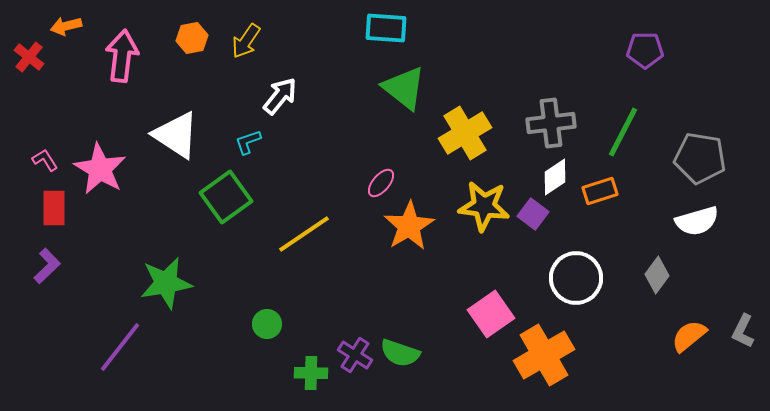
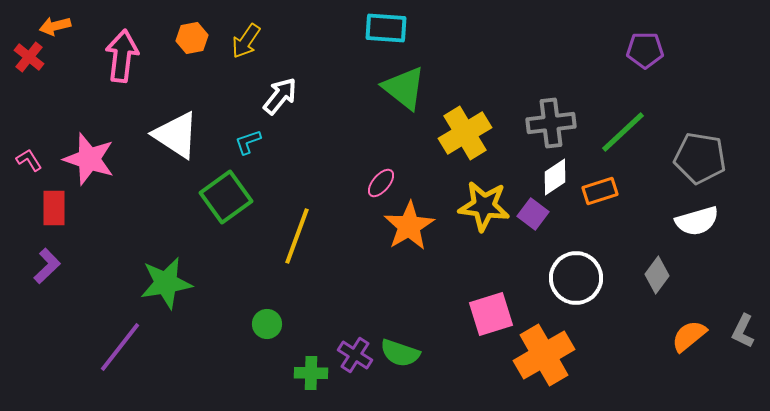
orange arrow: moved 11 px left
green line: rotated 20 degrees clockwise
pink L-shape: moved 16 px left
pink star: moved 11 px left, 10 px up; rotated 12 degrees counterclockwise
yellow line: moved 7 px left, 2 px down; rotated 36 degrees counterclockwise
pink square: rotated 18 degrees clockwise
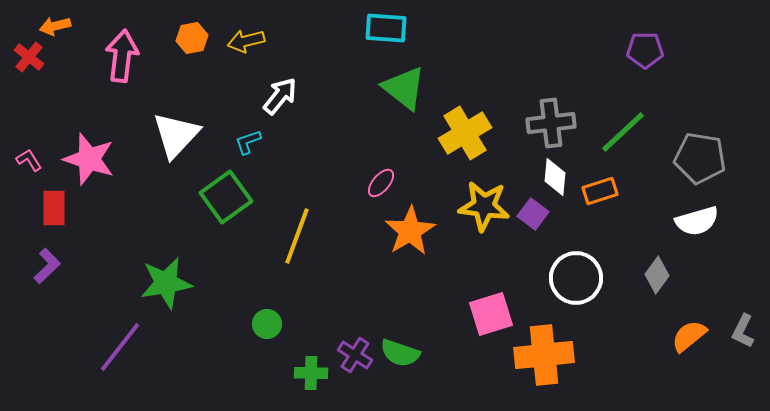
yellow arrow: rotated 42 degrees clockwise
white triangle: rotated 40 degrees clockwise
white diamond: rotated 51 degrees counterclockwise
orange star: moved 1 px right, 5 px down
orange cross: rotated 24 degrees clockwise
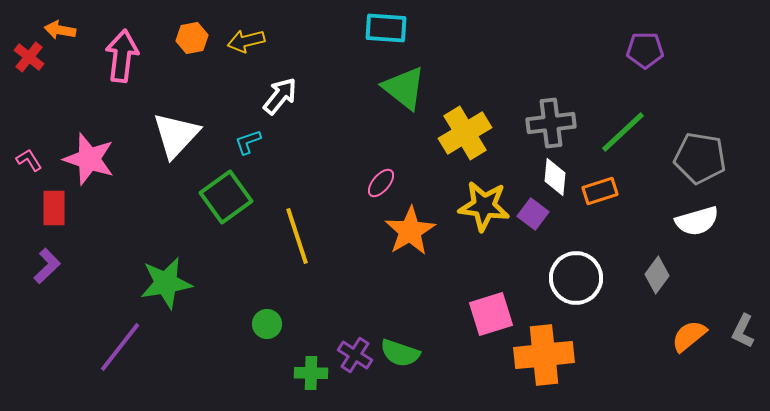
orange arrow: moved 5 px right, 4 px down; rotated 24 degrees clockwise
yellow line: rotated 38 degrees counterclockwise
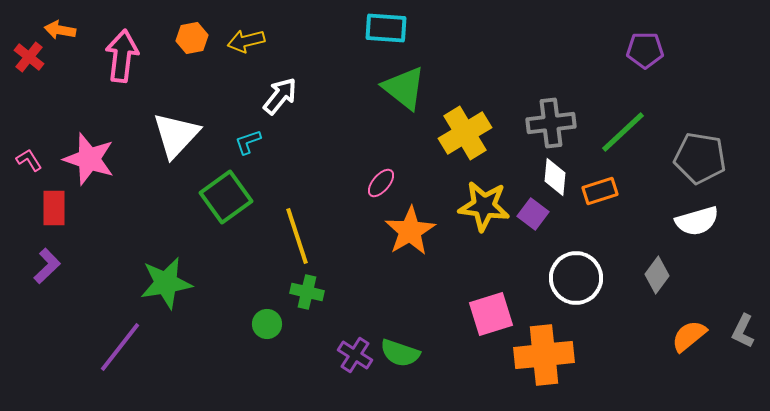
green cross: moved 4 px left, 81 px up; rotated 12 degrees clockwise
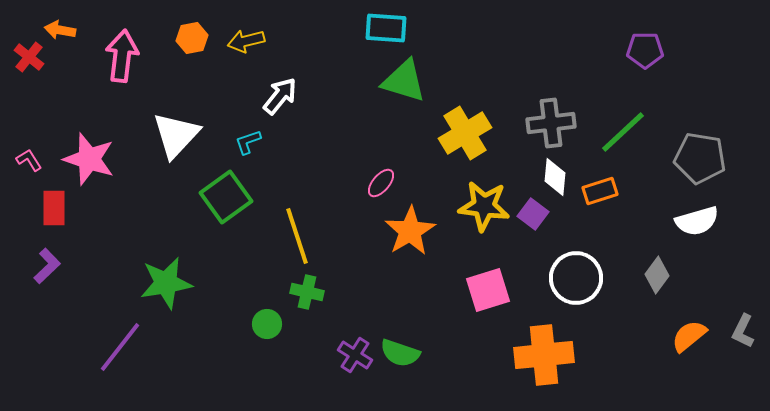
green triangle: moved 7 px up; rotated 21 degrees counterclockwise
pink square: moved 3 px left, 24 px up
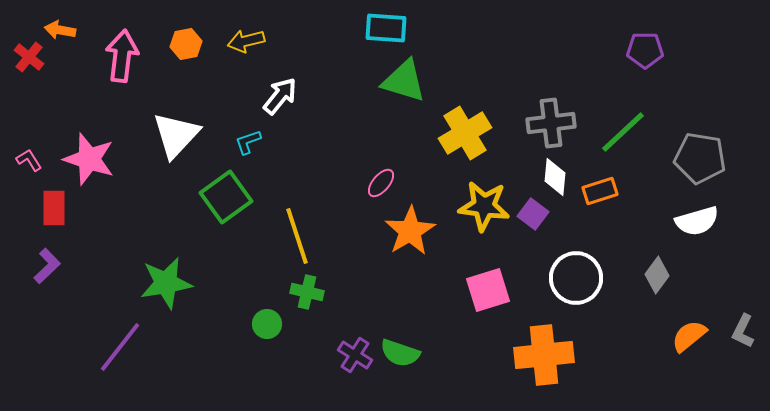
orange hexagon: moved 6 px left, 6 px down
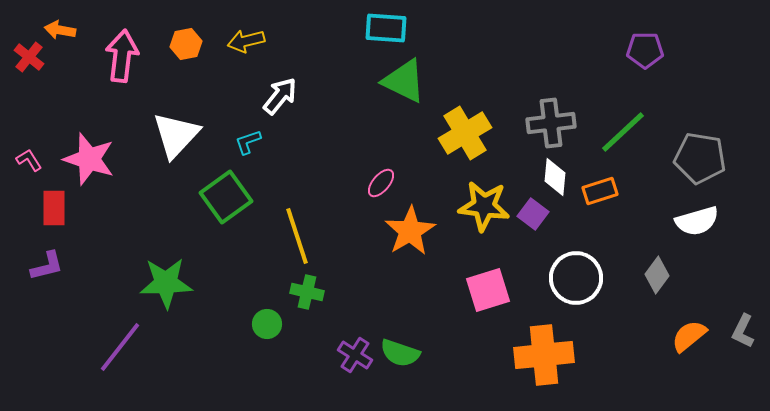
green triangle: rotated 9 degrees clockwise
purple L-shape: rotated 30 degrees clockwise
green star: rotated 8 degrees clockwise
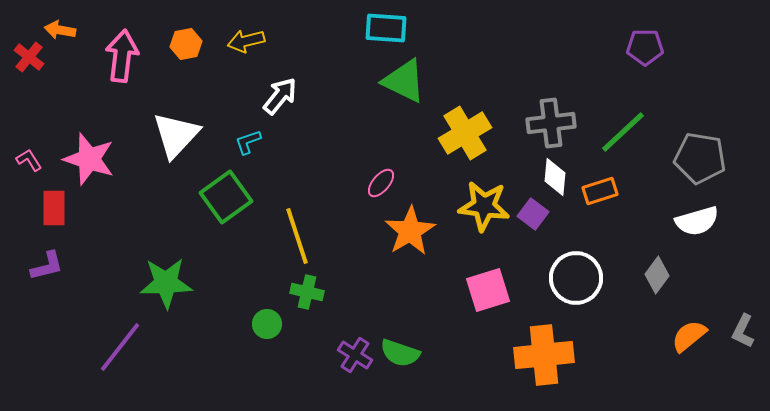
purple pentagon: moved 3 px up
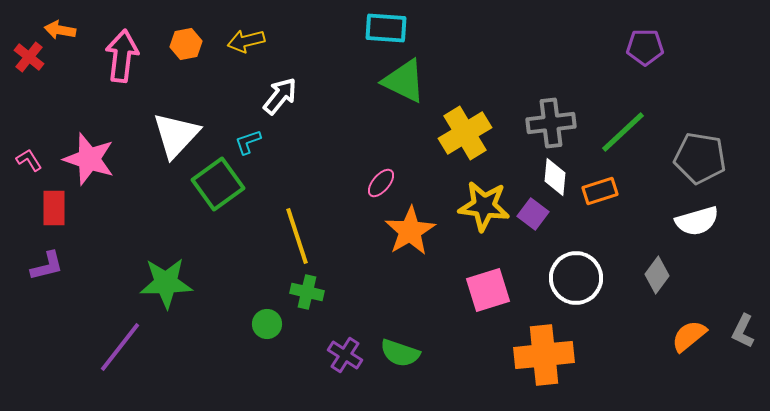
green square: moved 8 px left, 13 px up
purple cross: moved 10 px left
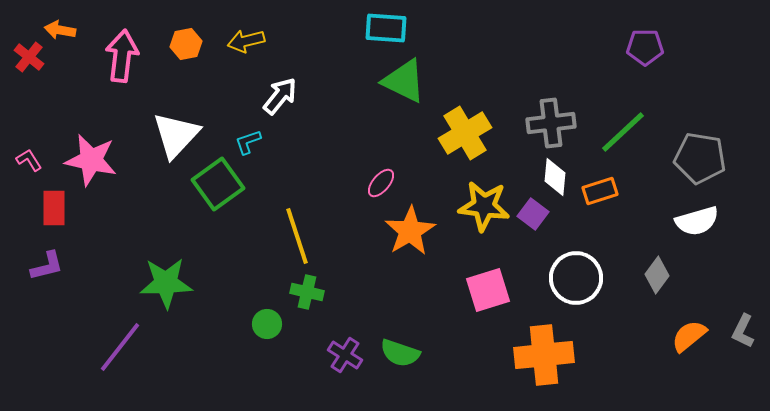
pink star: moved 2 px right, 1 px down; rotated 6 degrees counterclockwise
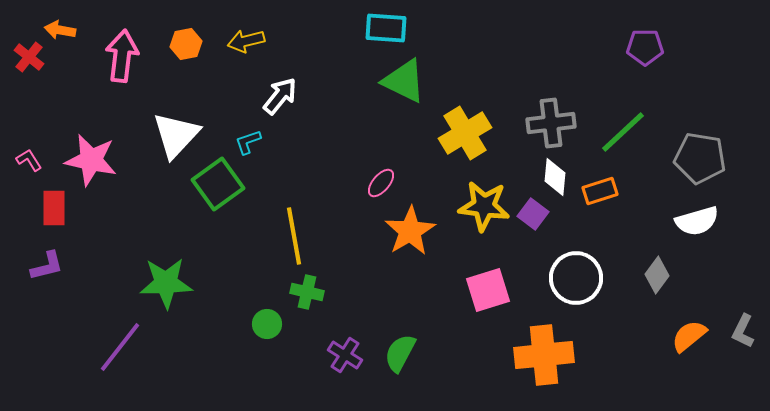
yellow line: moved 3 px left; rotated 8 degrees clockwise
green semicircle: rotated 99 degrees clockwise
